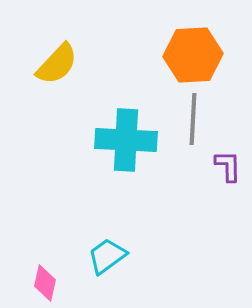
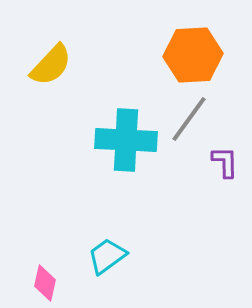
yellow semicircle: moved 6 px left, 1 px down
gray line: moved 4 px left; rotated 33 degrees clockwise
purple L-shape: moved 3 px left, 4 px up
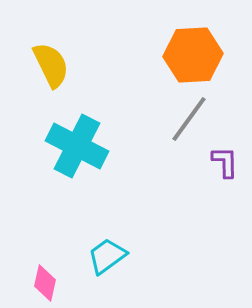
yellow semicircle: rotated 69 degrees counterclockwise
cyan cross: moved 49 px left, 6 px down; rotated 24 degrees clockwise
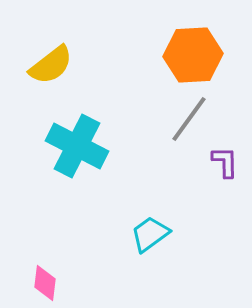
yellow semicircle: rotated 78 degrees clockwise
cyan trapezoid: moved 43 px right, 22 px up
pink diamond: rotated 6 degrees counterclockwise
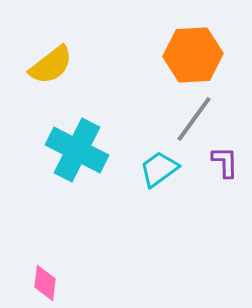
gray line: moved 5 px right
cyan cross: moved 4 px down
cyan trapezoid: moved 9 px right, 65 px up
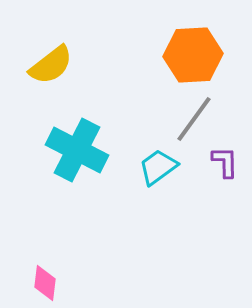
cyan trapezoid: moved 1 px left, 2 px up
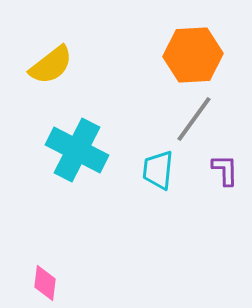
purple L-shape: moved 8 px down
cyan trapezoid: moved 3 px down; rotated 48 degrees counterclockwise
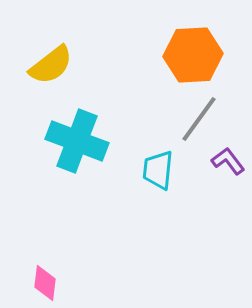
gray line: moved 5 px right
cyan cross: moved 9 px up; rotated 6 degrees counterclockwise
purple L-shape: moved 3 px right, 9 px up; rotated 36 degrees counterclockwise
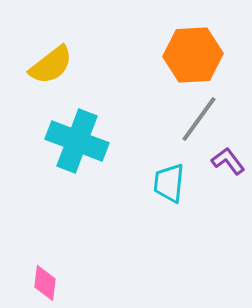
cyan trapezoid: moved 11 px right, 13 px down
